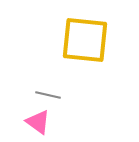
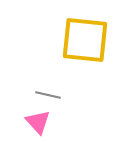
pink triangle: rotated 12 degrees clockwise
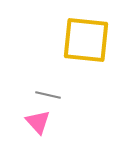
yellow square: moved 1 px right
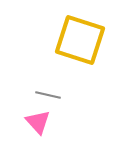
yellow square: moved 6 px left; rotated 12 degrees clockwise
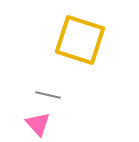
pink triangle: moved 2 px down
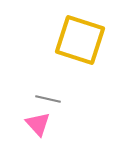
gray line: moved 4 px down
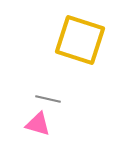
pink triangle: rotated 32 degrees counterclockwise
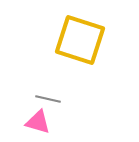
pink triangle: moved 2 px up
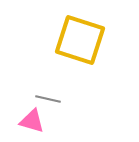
pink triangle: moved 6 px left, 1 px up
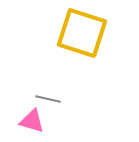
yellow square: moved 2 px right, 7 px up
